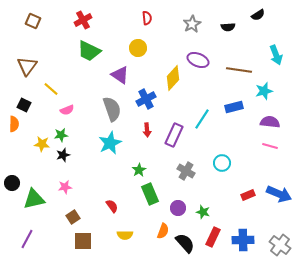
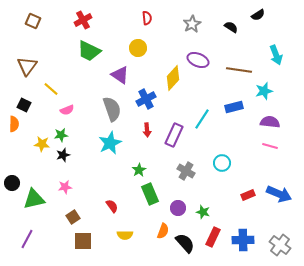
black semicircle at (228, 27): moved 3 px right; rotated 144 degrees counterclockwise
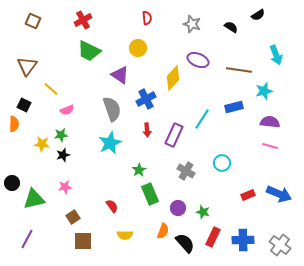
gray star at (192, 24): rotated 24 degrees counterclockwise
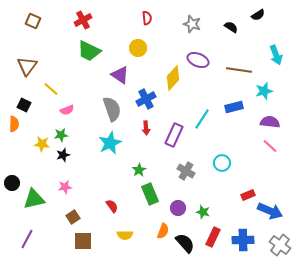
red arrow at (147, 130): moved 1 px left, 2 px up
pink line at (270, 146): rotated 28 degrees clockwise
blue arrow at (279, 194): moved 9 px left, 17 px down
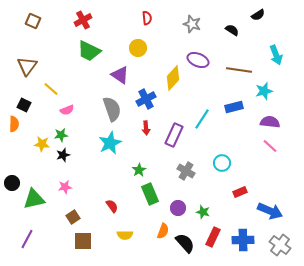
black semicircle at (231, 27): moved 1 px right, 3 px down
red rectangle at (248, 195): moved 8 px left, 3 px up
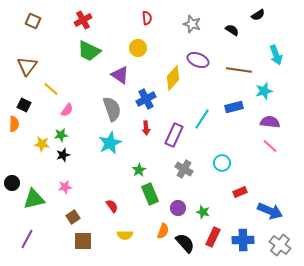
pink semicircle at (67, 110): rotated 32 degrees counterclockwise
gray cross at (186, 171): moved 2 px left, 2 px up
